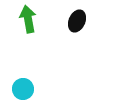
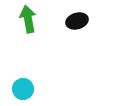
black ellipse: rotated 50 degrees clockwise
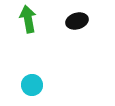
cyan circle: moved 9 px right, 4 px up
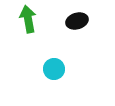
cyan circle: moved 22 px right, 16 px up
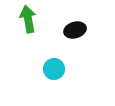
black ellipse: moved 2 px left, 9 px down
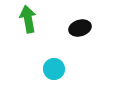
black ellipse: moved 5 px right, 2 px up
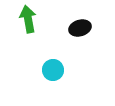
cyan circle: moved 1 px left, 1 px down
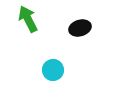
green arrow: rotated 16 degrees counterclockwise
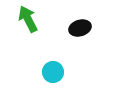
cyan circle: moved 2 px down
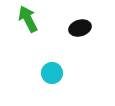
cyan circle: moved 1 px left, 1 px down
